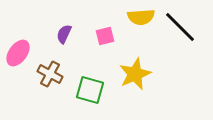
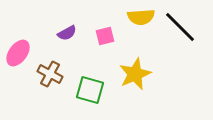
purple semicircle: moved 3 px right, 1 px up; rotated 144 degrees counterclockwise
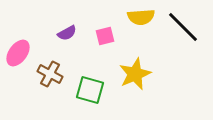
black line: moved 3 px right
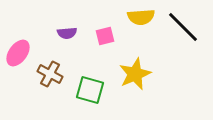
purple semicircle: rotated 24 degrees clockwise
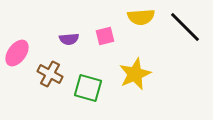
black line: moved 2 px right
purple semicircle: moved 2 px right, 6 px down
pink ellipse: moved 1 px left
green square: moved 2 px left, 2 px up
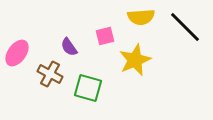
purple semicircle: moved 8 px down; rotated 60 degrees clockwise
yellow star: moved 14 px up
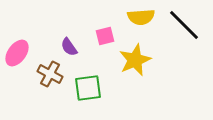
black line: moved 1 px left, 2 px up
green square: rotated 24 degrees counterclockwise
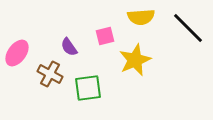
black line: moved 4 px right, 3 px down
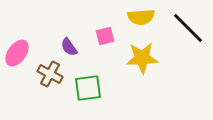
yellow star: moved 7 px right, 2 px up; rotated 20 degrees clockwise
